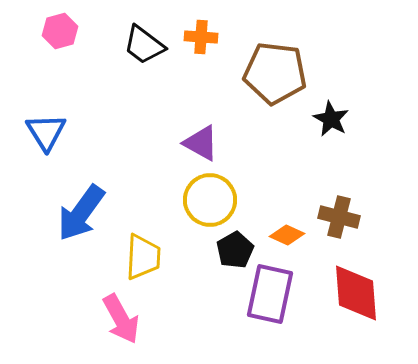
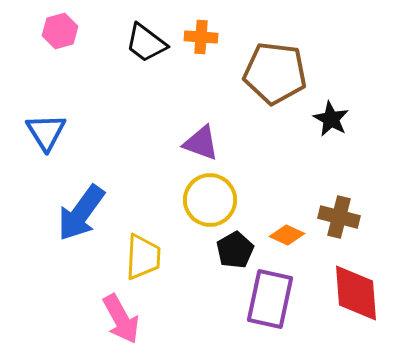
black trapezoid: moved 2 px right, 2 px up
purple triangle: rotated 9 degrees counterclockwise
purple rectangle: moved 5 px down
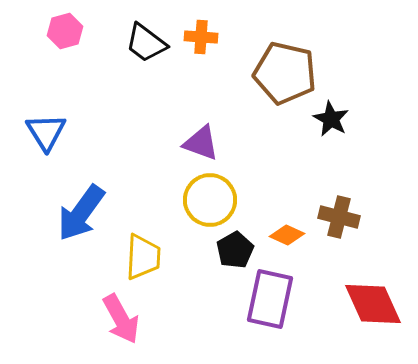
pink hexagon: moved 5 px right
brown pentagon: moved 10 px right; rotated 6 degrees clockwise
red diamond: moved 17 px right, 11 px down; rotated 20 degrees counterclockwise
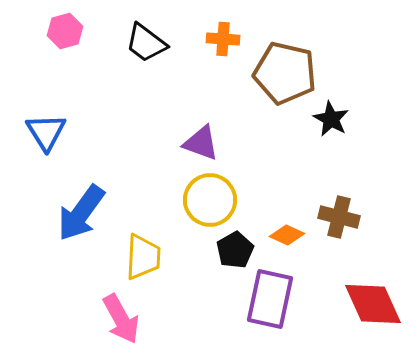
orange cross: moved 22 px right, 2 px down
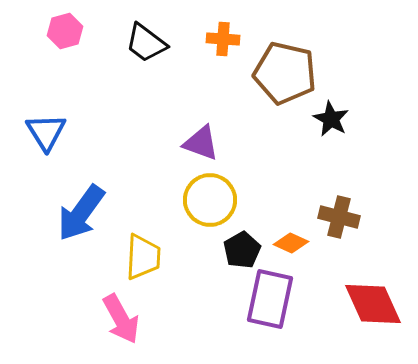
orange diamond: moved 4 px right, 8 px down
black pentagon: moved 7 px right
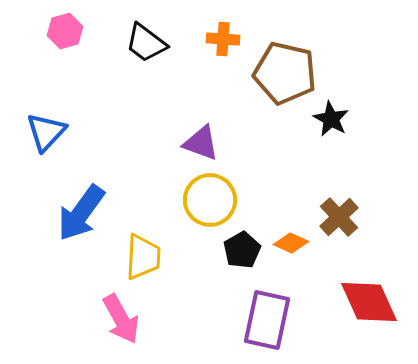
blue triangle: rotated 15 degrees clockwise
brown cross: rotated 33 degrees clockwise
purple rectangle: moved 3 px left, 21 px down
red diamond: moved 4 px left, 2 px up
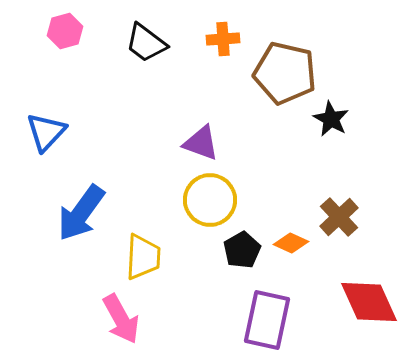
orange cross: rotated 8 degrees counterclockwise
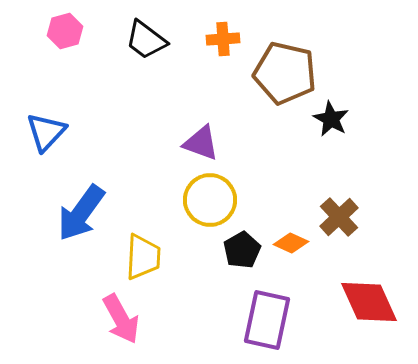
black trapezoid: moved 3 px up
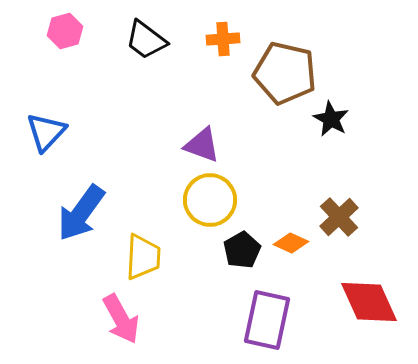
purple triangle: moved 1 px right, 2 px down
